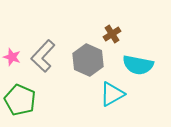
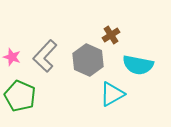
brown cross: moved 1 px left, 1 px down
gray L-shape: moved 2 px right
green pentagon: moved 4 px up
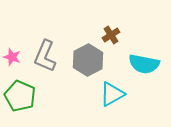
gray L-shape: rotated 20 degrees counterclockwise
gray hexagon: rotated 8 degrees clockwise
cyan semicircle: moved 6 px right, 1 px up
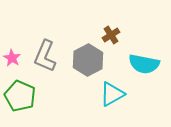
pink star: moved 1 px down; rotated 12 degrees clockwise
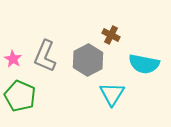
brown cross: rotated 30 degrees counterclockwise
pink star: moved 1 px right, 1 px down
cyan triangle: rotated 28 degrees counterclockwise
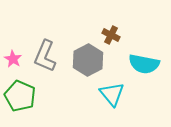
cyan triangle: rotated 12 degrees counterclockwise
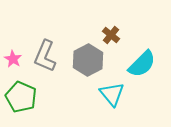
brown cross: rotated 12 degrees clockwise
cyan semicircle: moved 2 px left; rotated 56 degrees counterclockwise
green pentagon: moved 1 px right, 1 px down
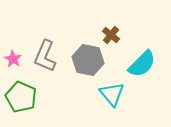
gray hexagon: rotated 20 degrees counterclockwise
